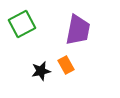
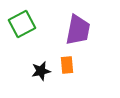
orange rectangle: moved 1 px right; rotated 24 degrees clockwise
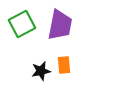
purple trapezoid: moved 18 px left, 5 px up
orange rectangle: moved 3 px left
